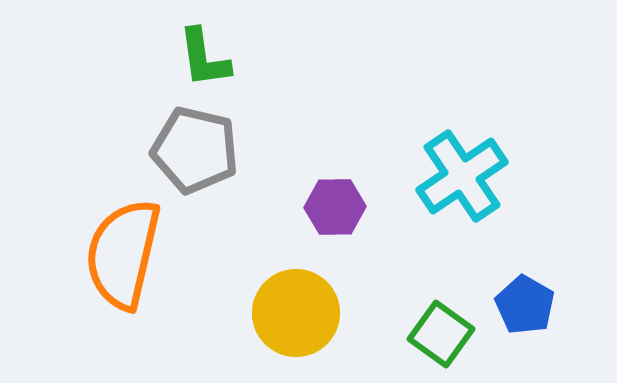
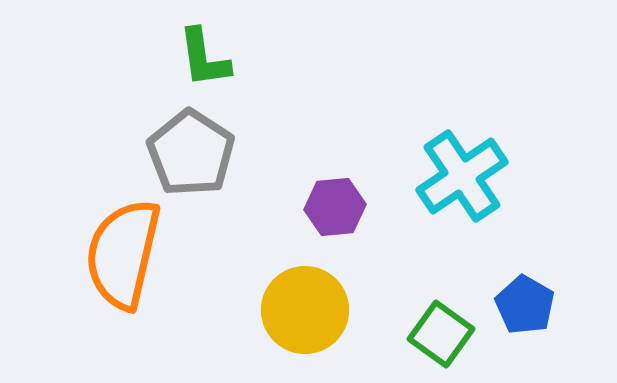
gray pentagon: moved 4 px left, 3 px down; rotated 20 degrees clockwise
purple hexagon: rotated 4 degrees counterclockwise
yellow circle: moved 9 px right, 3 px up
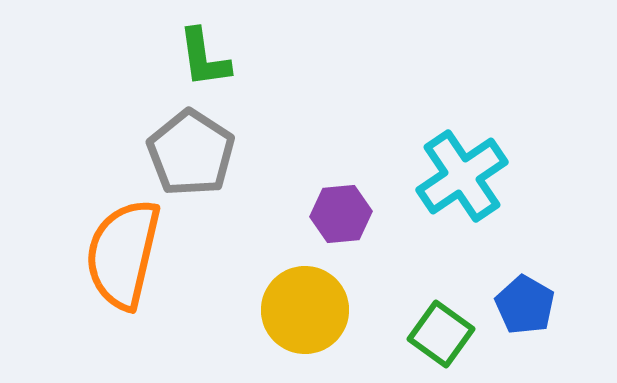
purple hexagon: moved 6 px right, 7 px down
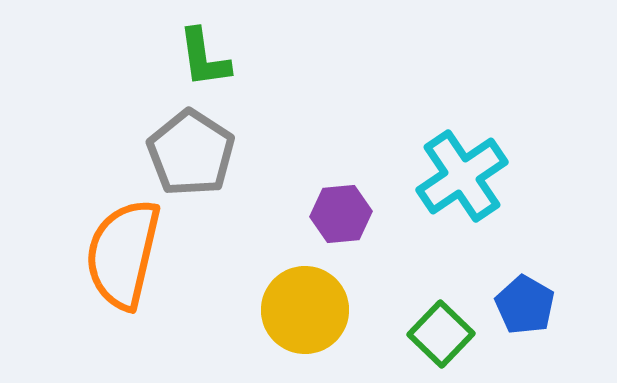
green square: rotated 8 degrees clockwise
